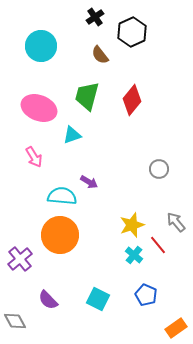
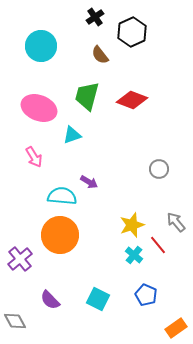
red diamond: rotated 72 degrees clockwise
purple semicircle: moved 2 px right
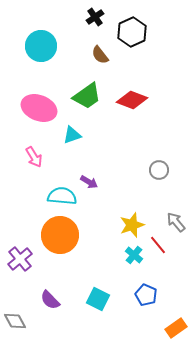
green trapezoid: rotated 140 degrees counterclockwise
gray circle: moved 1 px down
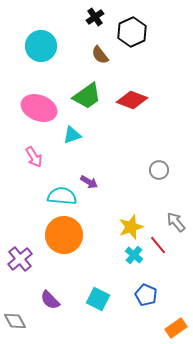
yellow star: moved 1 px left, 2 px down
orange circle: moved 4 px right
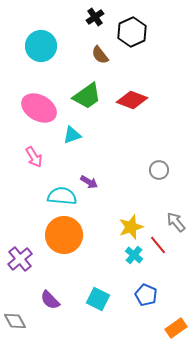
pink ellipse: rotated 8 degrees clockwise
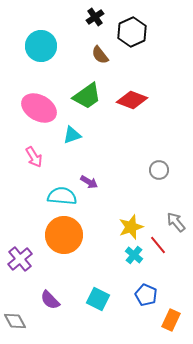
orange rectangle: moved 5 px left, 8 px up; rotated 30 degrees counterclockwise
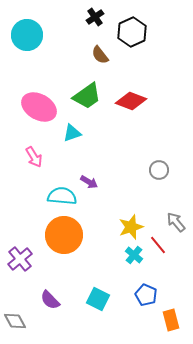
cyan circle: moved 14 px left, 11 px up
red diamond: moved 1 px left, 1 px down
pink ellipse: moved 1 px up
cyan triangle: moved 2 px up
orange rectangle: rotated 40 degrees counterclockwise
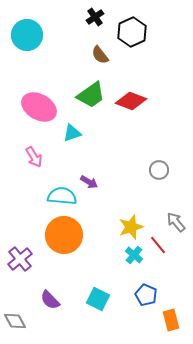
green trapezoid: moved 4 px right, 1 px up
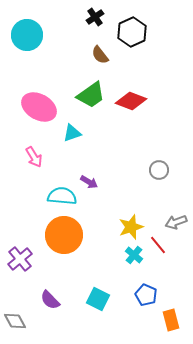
gray arrow: rotated 70 degrees counterclockwise
